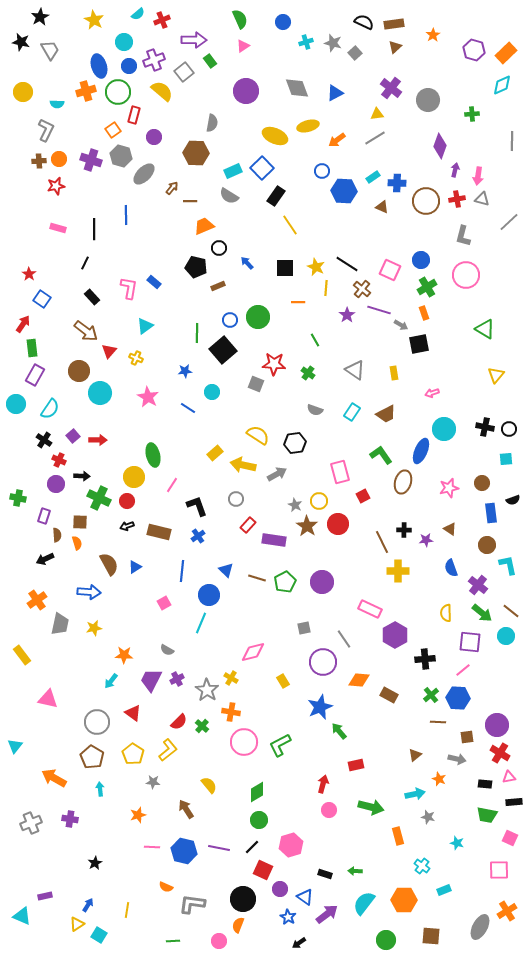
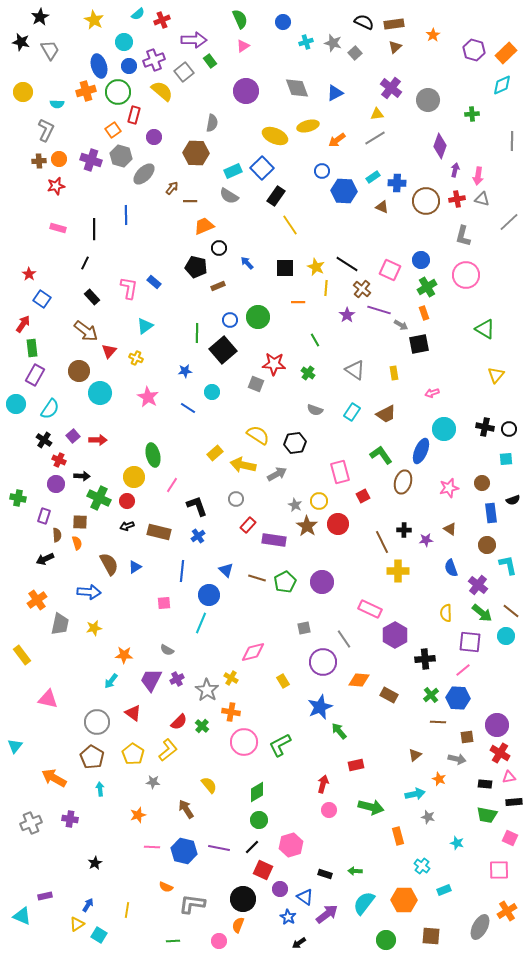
pink square at (164, 603): rotated 24 degrees clockwise
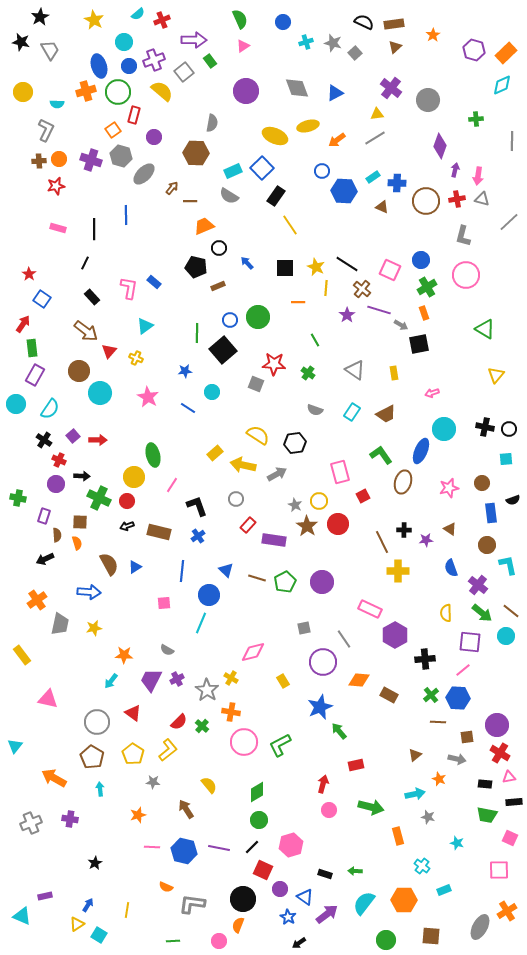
green cross at (472, 114): moved 4 px right, 5 px down
